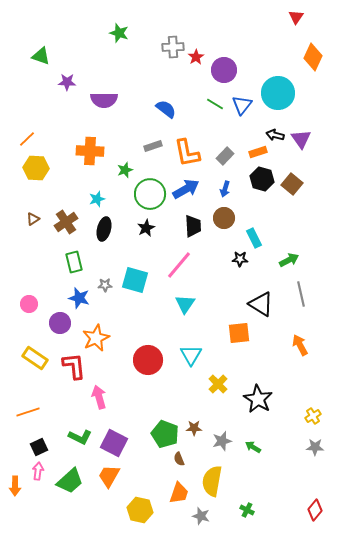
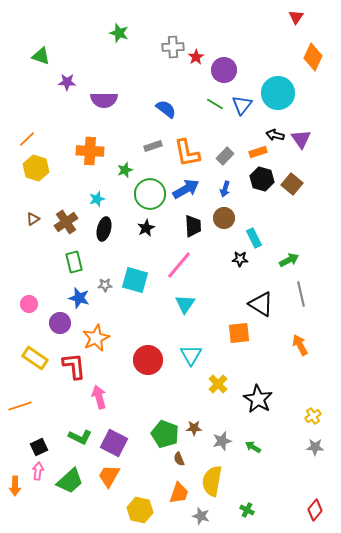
yellow hexagon at (36, 168): rotated 15 degrees clockwise
orange line at (28, 412): moved 8 px left, 6 px up
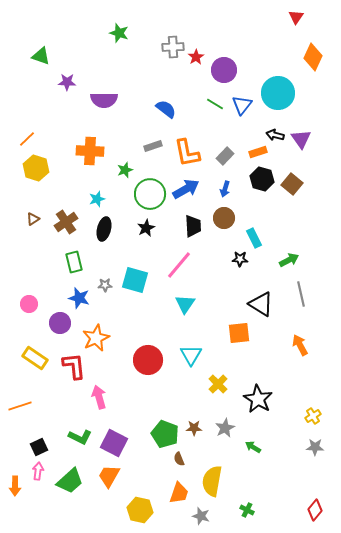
gray star at (222, 441): moved 3 px right, 13 px up; rotated 12 degrees counterclockwise
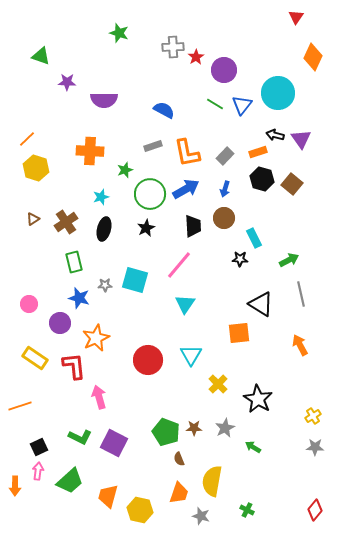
blue semicircle at (166, 109): moved 2 px left, 1 px down; rotated 10 degrees counterclockwise
cyan star at (97, 199): moved 4 px right, 2 px up
green pentagon at (165, 434): moved 1 px right, 2 px up
orange trapezoid at (109, 476): moved 1 px left, 20 px down; rotated 15 degrees counterclockwise
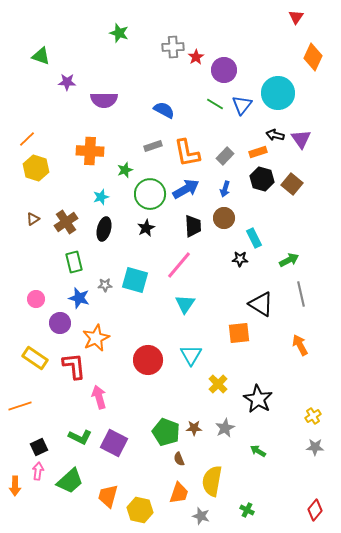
pink circle at (29, 304): moved 7 px right, 5 px up
green arrow at (253, 447): moved 5 px right, 4 px down
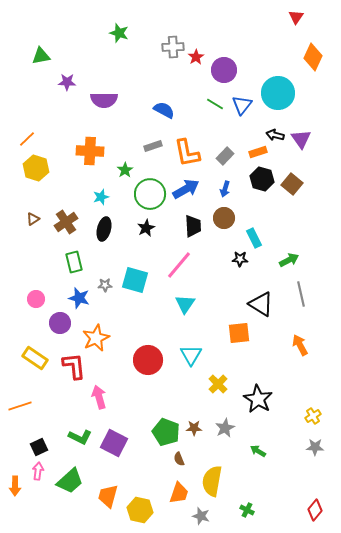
green triangle at (41, 56): rotated 30 degrees counterclockwise
green star at (125, 170): rotated 14 degrees counterclockwise
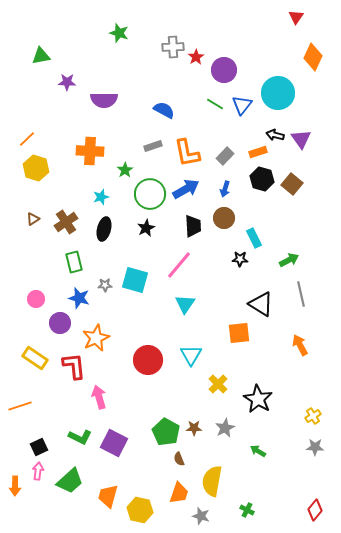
green pentagon at (166, 432): rotated 8 degrees clockwise
